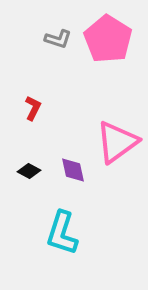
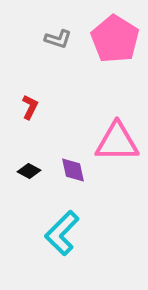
pink pentagon: moved 7 px right
red L-shape: moved 3 px left, 1 px up
pink triangle: rotated 36 degrees clockwise
cyan L-shape: rotated 27 degrees clockwise
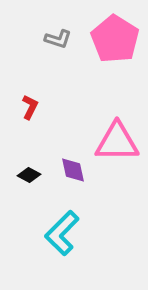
black diamond: moved 4 px down
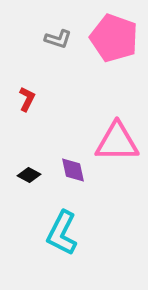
pink pentagon: moved 1 px left, 1 px up; rotated 12 degrees counterclockwise
red L-shape: moved 3 px left, 8 px up
cyan L-shape: rotated 18 degrees counterclockwise
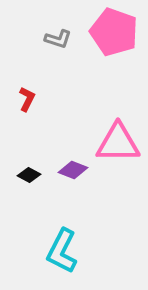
pink pentagon: moved 6 px up
pink triangle: moved 1 px right, 1 px down
purple diamond: rotated 56 degrees counterclockwise
cyan L-shape: moved 18 px down
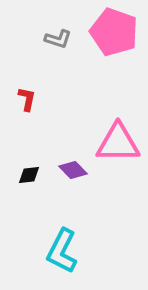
red L-shape: rotated 15 degrees counterclockwise
purple diamond: rotated 24 degrees clockwise
black diamond: rotated 35 degrees counterclockwise
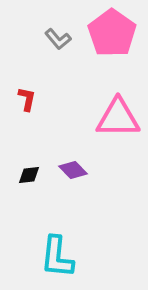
pink pentagon: moved 2 px left, 1 px down; rotated 15 degrees clockwise
gray L-shape: rotated 32 degrees clockwise
pink triangle: moved 25 px up
cyan L-shape: moved 5 px left, 6 px down; rotated 21 degrees counterclockwise
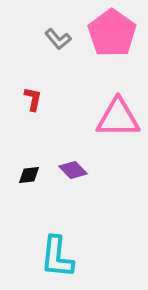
red L-shape: moved 6 px right
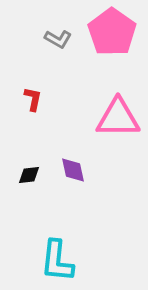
pink pentagon: moved 1 px up
gray L-shape: rotated 20 degrees counterclockwise
purple diamond: rotated 32 degrees clockwise
cyan L-shape: moved 4 px down
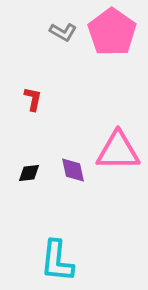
gray L-shape: moved 5 px right, 7 px up
pink triangle: moved 33 px down
black diamond: moved 2 px up
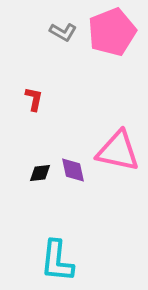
pink pentagon: rotated 15 degrees clockwise
red L-shape: moved 1 px right
pink triangle: rotated 12 degrees clockwise
black diamond: moved 11 px right
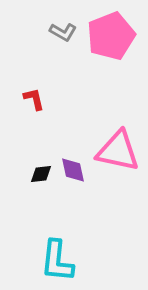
pink pentagon: moved 1 px left, 4 px down
red L-shape: rotated 25 degrees counterclockwise
black diamond: moved 1 px right, 1 px down
